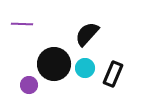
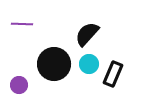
cyan circle: moved 4 px right, 4 px up
purple circle: moved 10 px left
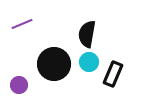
purple line: rotated 25 degrees counterclockwise
black semicircle: rotated 32 degrees counterclockwise
cyan circle: moved 2 px up
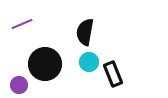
black semicircle: moved 2 px left, 2 px up
black circle: moved 9 px left
black rectangle: rotated 45 degrees counterclockwise
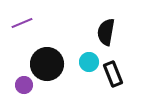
purple line: moved 1 px up
black semicircle: moved 21 px right
black circle: moved 2 px right
purple circle: moved 5 px right
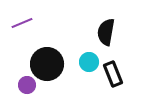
purple circle: moved 3 px right
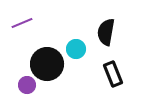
cyan circle: moved 13 px left, 13 px up
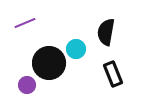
purple line: moved 3 px right
black circle: moved 2 px right, 1 px up
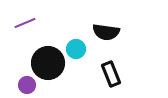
black semicircle: rotated 92 degrees counterclockwise
black circle: moved 1 px left
black rectangle: moved 2 px left
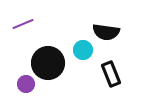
purple line: moved 2 px left, 1 px down
cyan circle: moved 7 px right, 1 px down
purple circle: moved 1 px left, 1 px up
